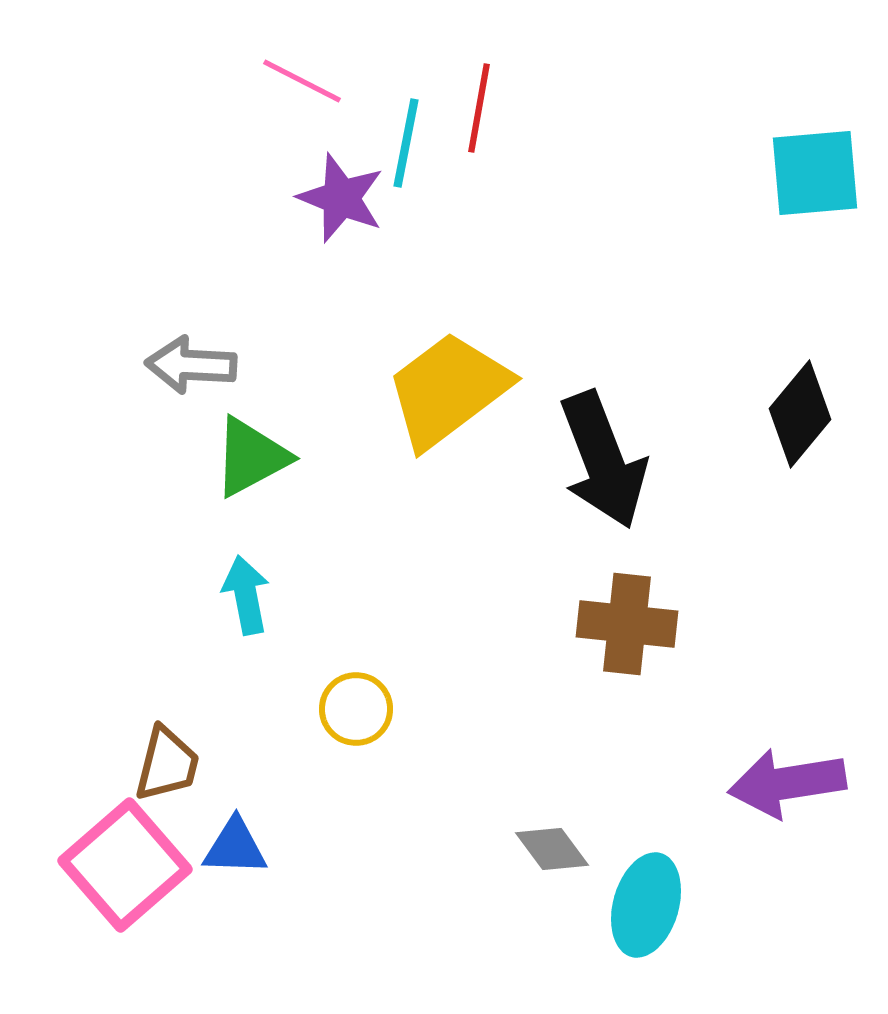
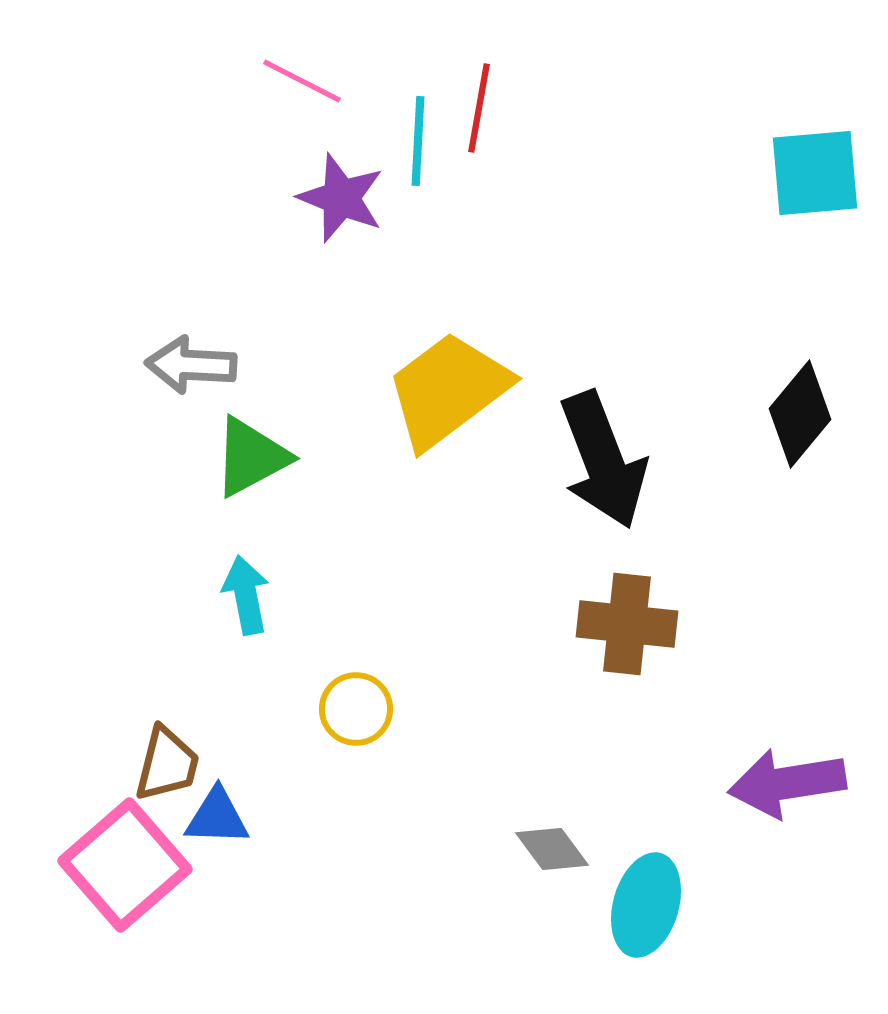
cyan line: moved 12 px right, 2 px up; rotated 8 degrees counterclockwise
blue triangle: moved 18 px left, 30 px up
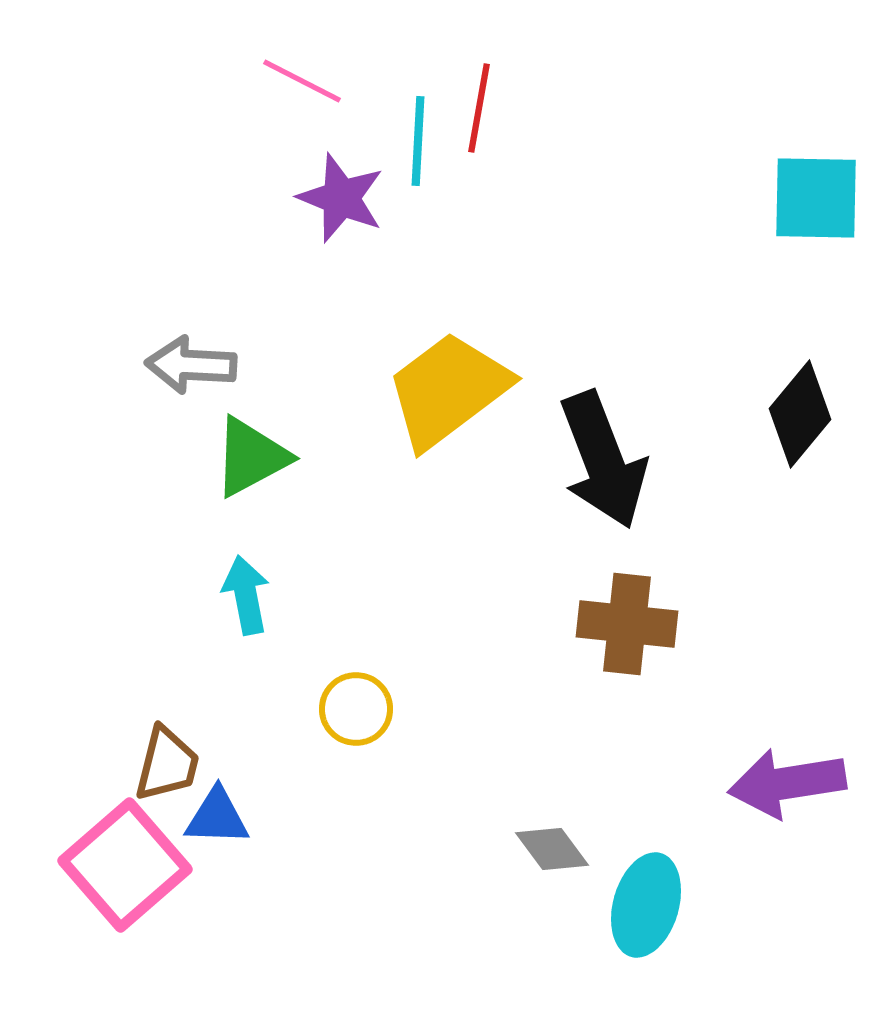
cyan square: moved 1 px right, 25 px down; rotated 6 degrees clockwise
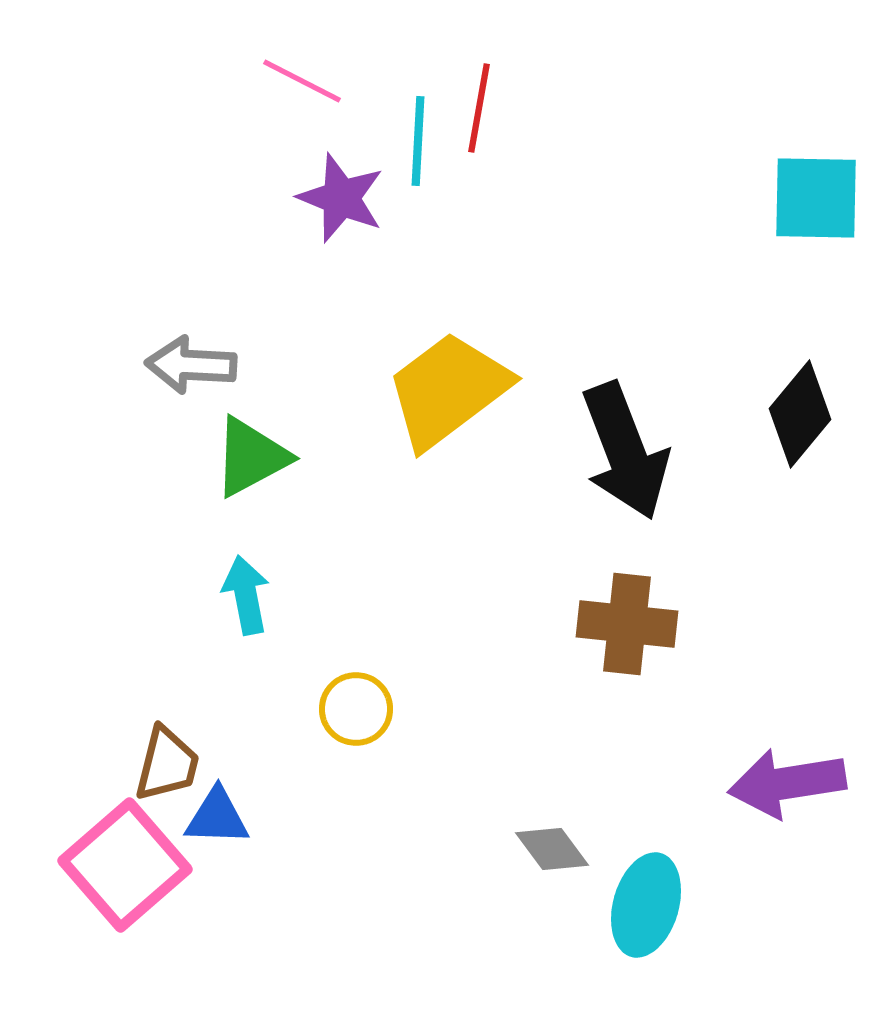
black arrow: moved 22 px right, 9 px up
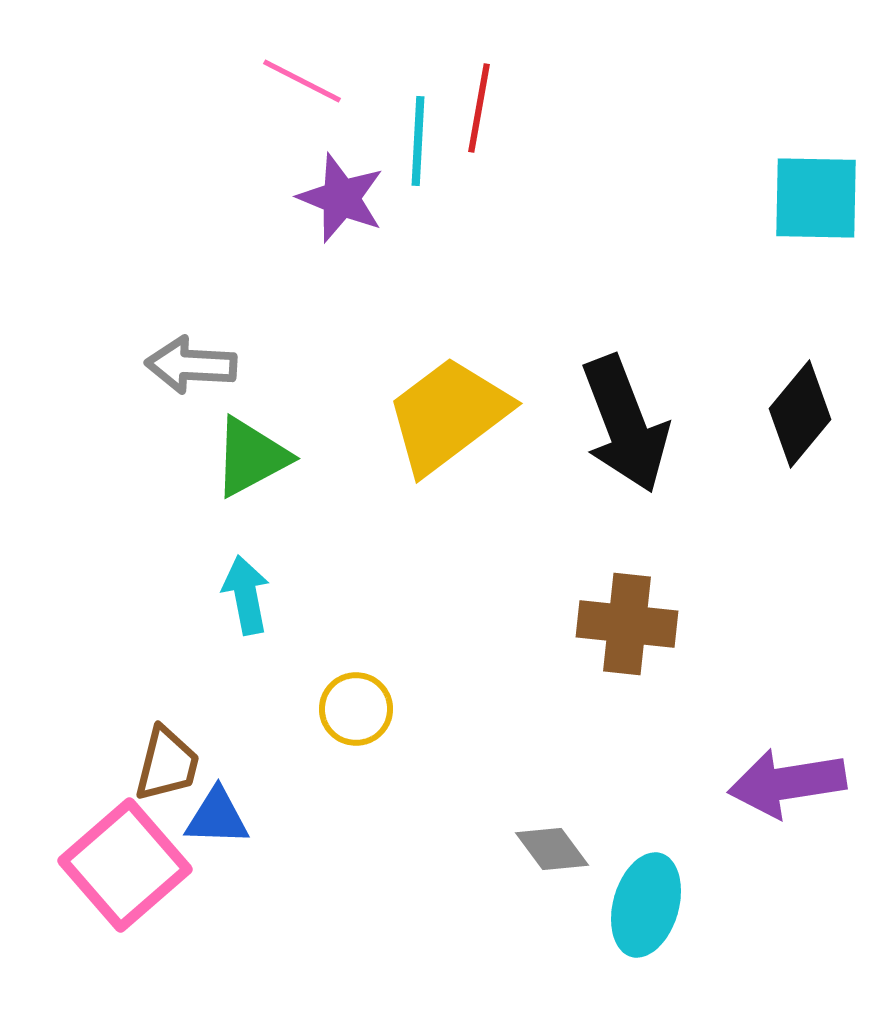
yellow trapezoid: moved 25 px down
black arrow: moved 27 px up
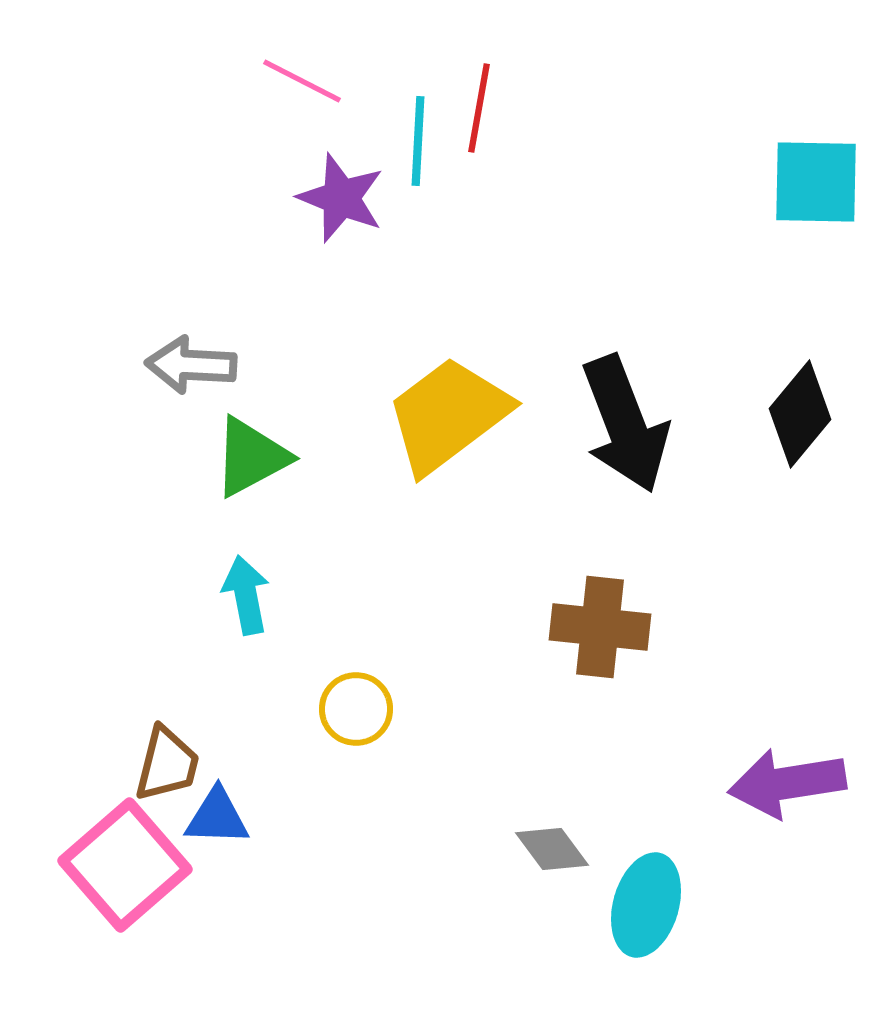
cyan square: moved 16 px up
brown cross: moved 27 px left, 3 px down
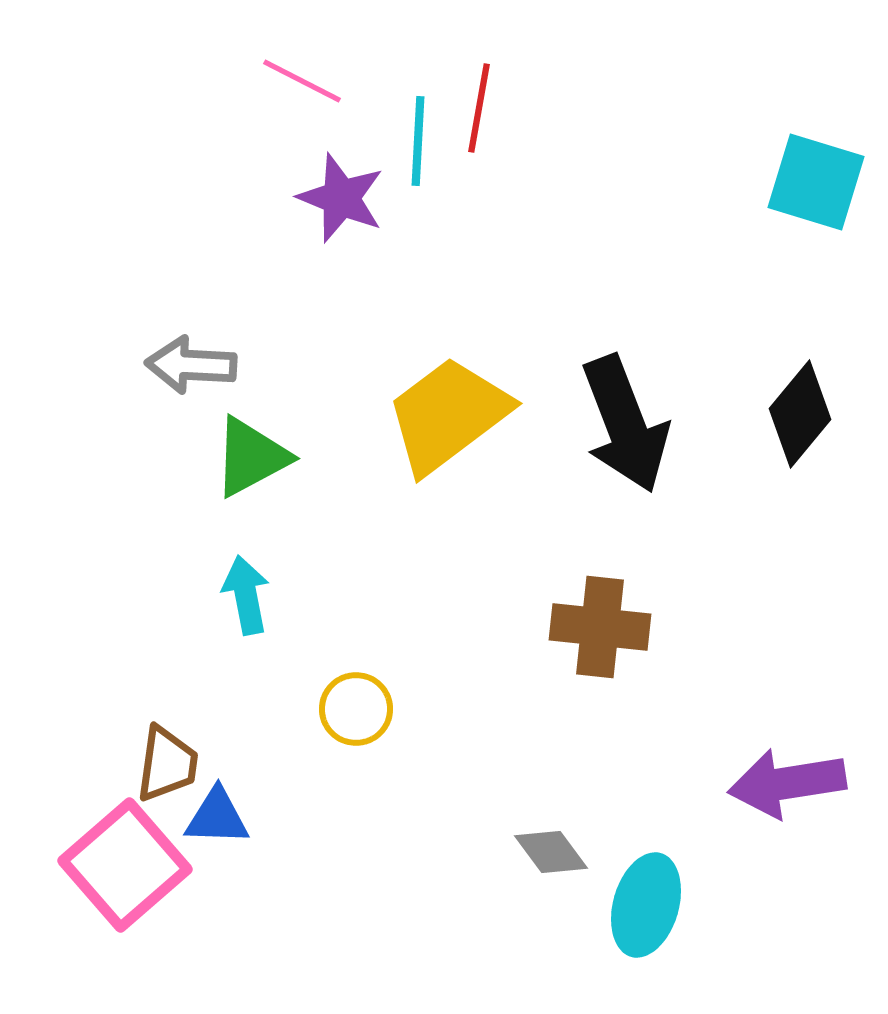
cyan square: rotated 16 degrees clockwise
brown trapezoid: rotated 6 degrees counterclockwise
gray diamond: moved 1 px left, 3 px down
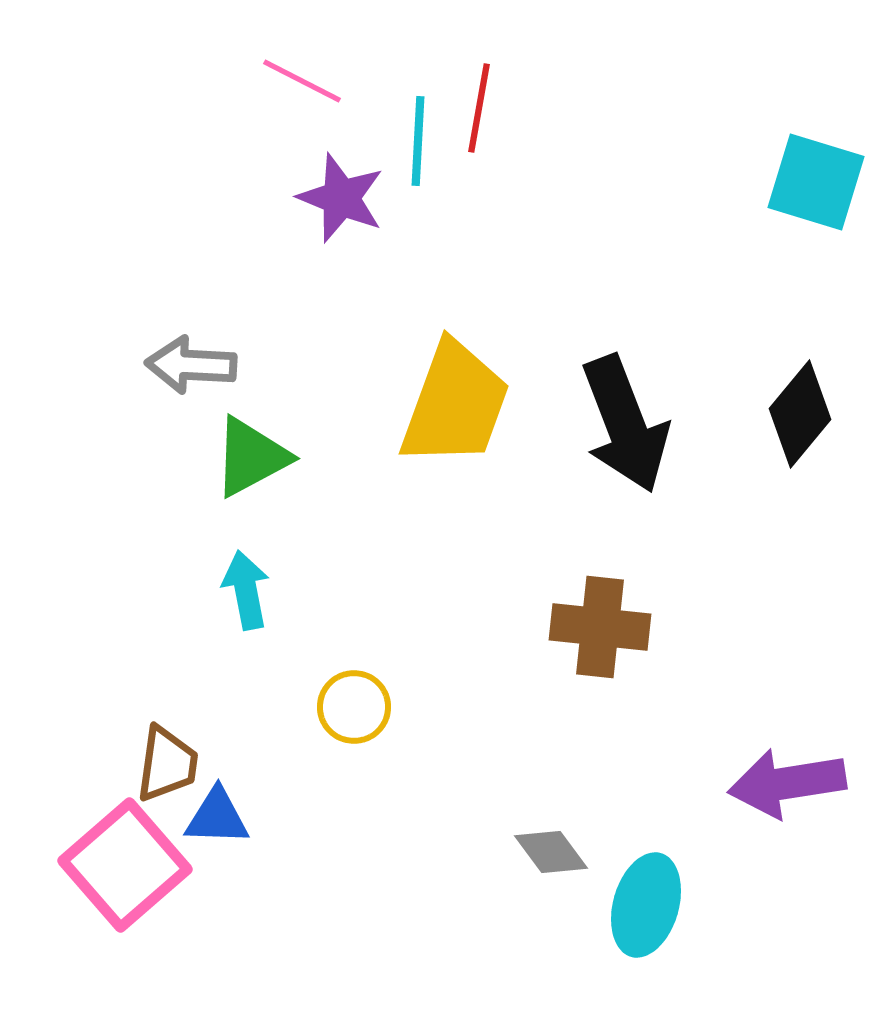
yellow trapezoid: moved 7 px right, 11 px up; rotated 147 degrees clockwise
cyan arrow: moved 5 px up
yellow circle: moved 2 px left, 2 px up
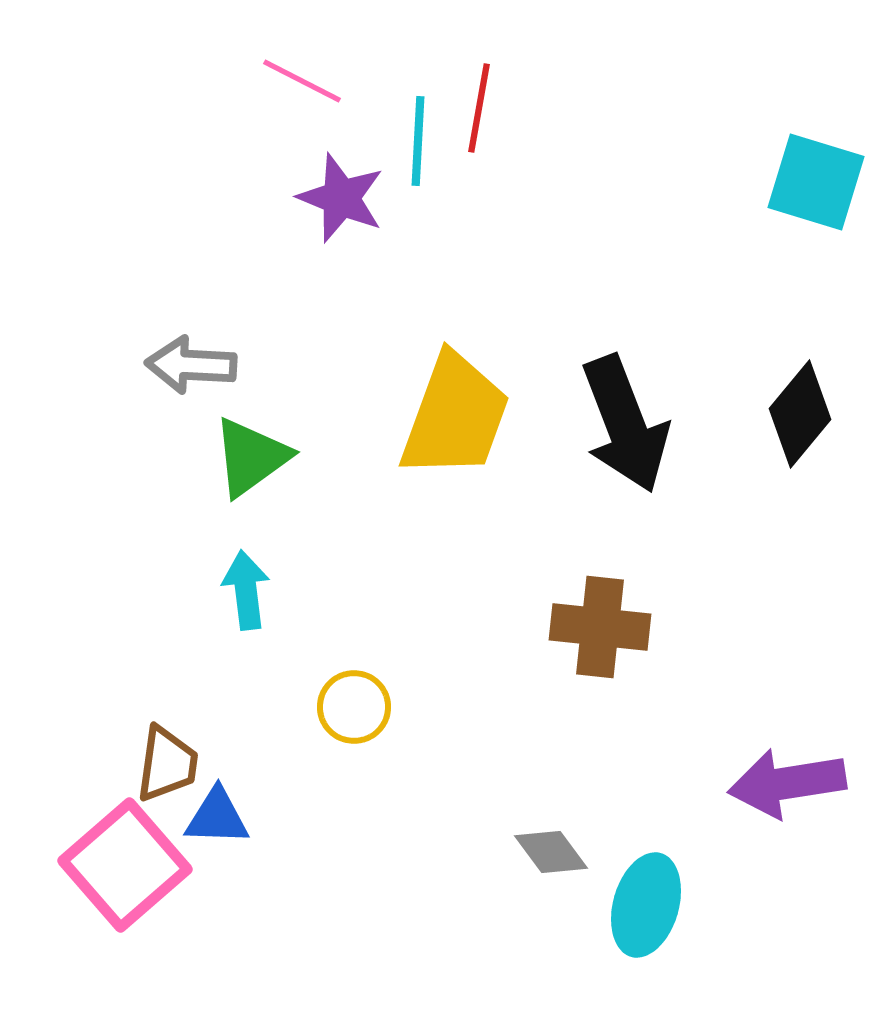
yellow trapezoid: moved 12 px down
green triangle: rotated 8 degrees counterclockwise
cyan arrow: rotated 4 degrees clockwise
